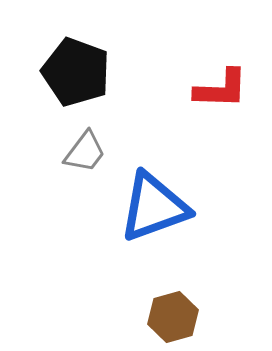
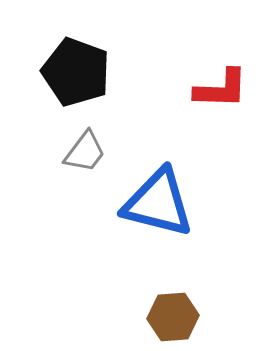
blue triangle: moved 4 px right, 4 px up; rotated 34 degrees clockwise
brown hexagon: rotated 12 degrees clockwise
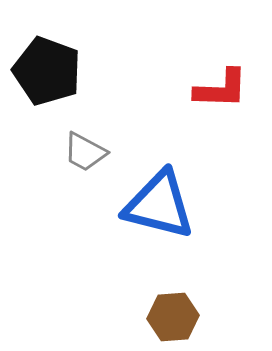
black pentagon: moved 29 px left, 1 px up
gray trapezoid: rotated 81 degrees clockwise
blue triangle: moved 1 px right, 2 px down
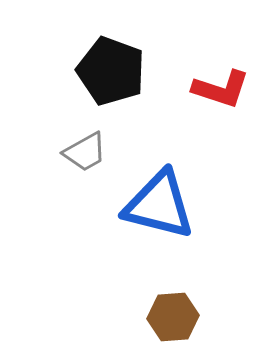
black pentagon: moved 64 px right
red L-shape: rotated 16 degrees clockwise
gray trapezoid: rotated 57 degrees counterclockwise
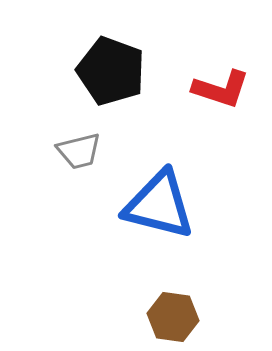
gray trapezoid: moved 6 px left, 1 px up; rotated 15 degrees clockwise
brown hexagon: rotated 12 degrees clockwise
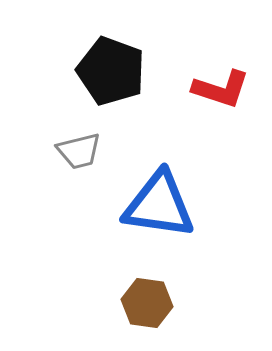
blue triangle: rotated 6 degrees counterclockwise
brown hexagon: moved 26 px left, 14 px up
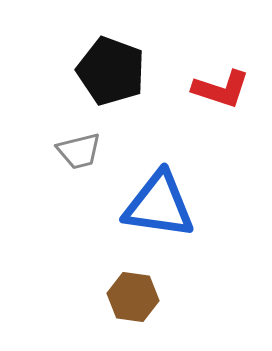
brown hexagon: moved 14 px left, 6 px up
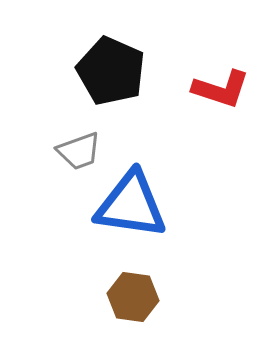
black pentagon: rotated 4 degrees clockwise
gray trapezoid: rotated 6 degrees counterclockwise
blue triangle: moved 28 px left
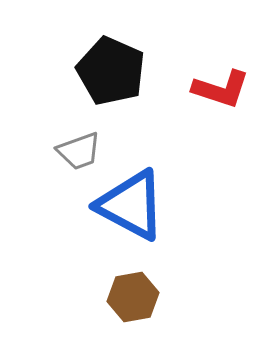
blue triangle: rotated 20 degrees clockwise
brown hexagon: rotated 18 degrees counterclockwise
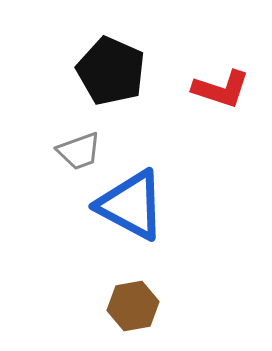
brown hexagon: moved 9 px down
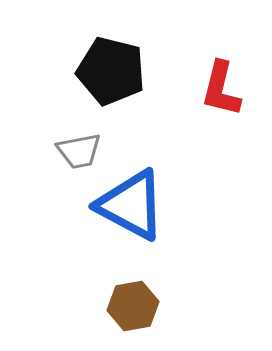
black pentagon: rotated 10 degrees counterclockwise
red L-shape: rotated 86 degrees clockwise
gray trapezoid: rotated 9 degrees clockwise
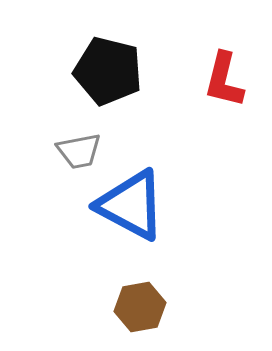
black pentagon: moved 3 px left
red L-shape: moved 3 px right, 9 px up
brown hexagon: moved 7 px right, 1 px down
